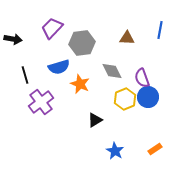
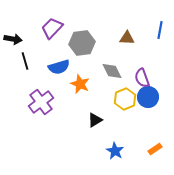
black line: moved 14 px up
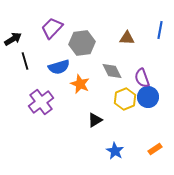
black arrow: rotated 42 degrees counterclockwise
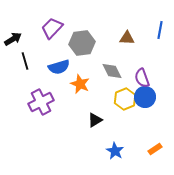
blue circle: moved 3 px left
purple cross: rotated 10 degrees clockwise
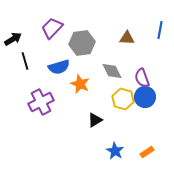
yellow hexagon: moved 2 px left; rotated 20 degrees counterclockwise
orange rectangle: moved 8 px left, 3 px down
